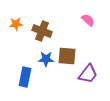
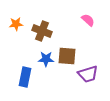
purple trapezoid: rotated 35 degrees clockwise
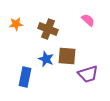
brown cross: moved 6 px right, 2 px up
blue star: rotated 21 degrees clockwise
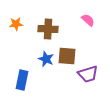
brown cross: rotated 18 degrees counterclockwise
blue rectangle: moved 3 px left, 3 px down
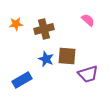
brown cross: moved 4 px left; rotated 18 degrees counterclockwise
blue rectangle: rotated 48 degrees clockwise
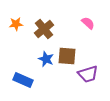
pink semicircle: moved 3 px down
brown cross: rotated 24 degrees counterclockwise
blue rectangle: moved 1 px right; rotated 54 degrees clockwise
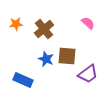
purple trapezoid: rotated 20 degrees counterclockwise
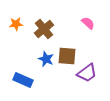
purple trapezoid: moved 1 px left, 1 px up
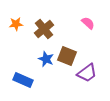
brown square: rotated 18 degrees clockwise
